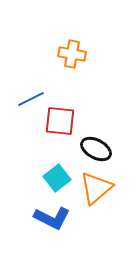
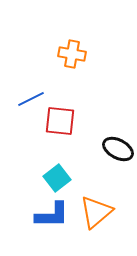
black ellipse: moved 22 px right
orange triangle: moved 24 px down
blue L-shape: moved 3 px up; rotated 27 degrees counterclockwise
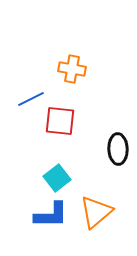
orange cross: moved 15 px down
black ellipse: rotated 60 degrees clockwise
blue L-shape: moved 1 px left
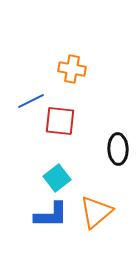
blue line: moved 2 px down
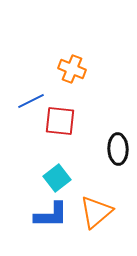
orange cross: rotated 12 degrees clockwise
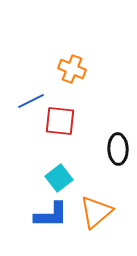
cyan square: moved 2 px right
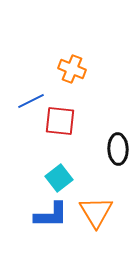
orange triangle: rotated 21 degrees counterclockwise
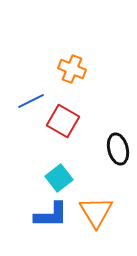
red square: moved 3 px right; rotated 24 degrees clockwise
black ellipse: rotated 12 degrees counterclockwise
